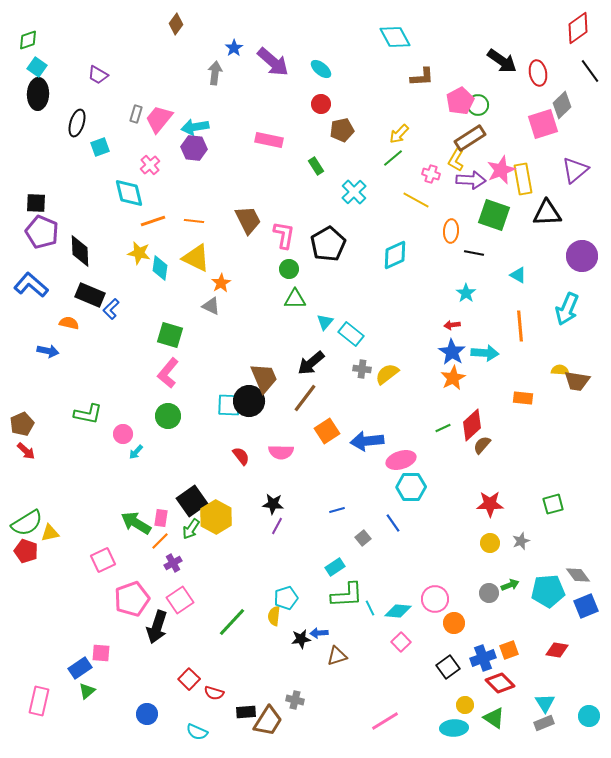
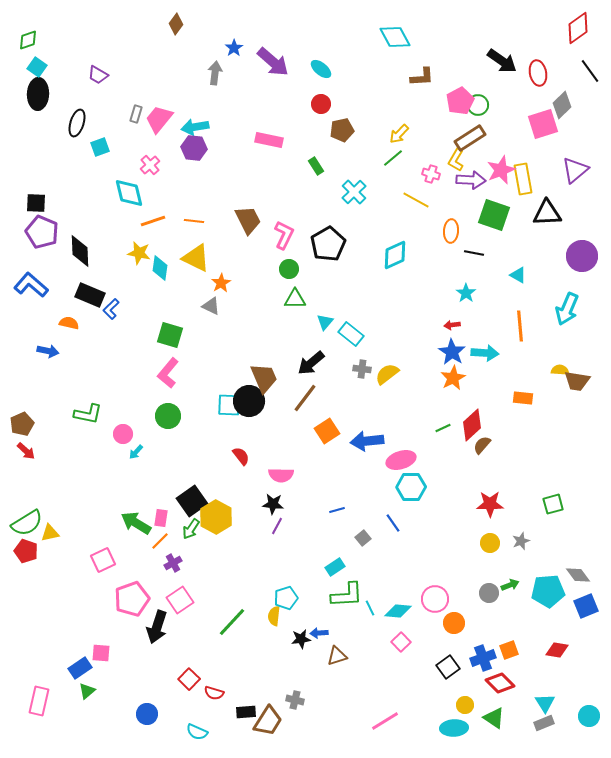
pink L-shape at (284, 235): rotated 16 degrees clockwise
pink semicircle at (281, 452): moved 23 px down
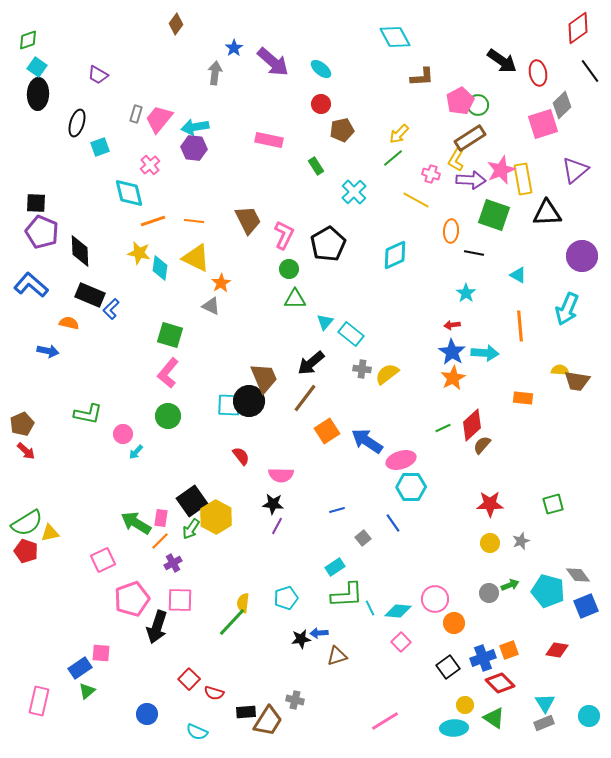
blue arrow at (367, 441): rotated 40 degrees clockwise
cyan pentagon at (548, 591): rotated 20 degrees clockwise
pink square at (180, 600): rotated 36 degrees clockwise
yellow semicircle at (274, 616): moved 31 px left, 13 px up
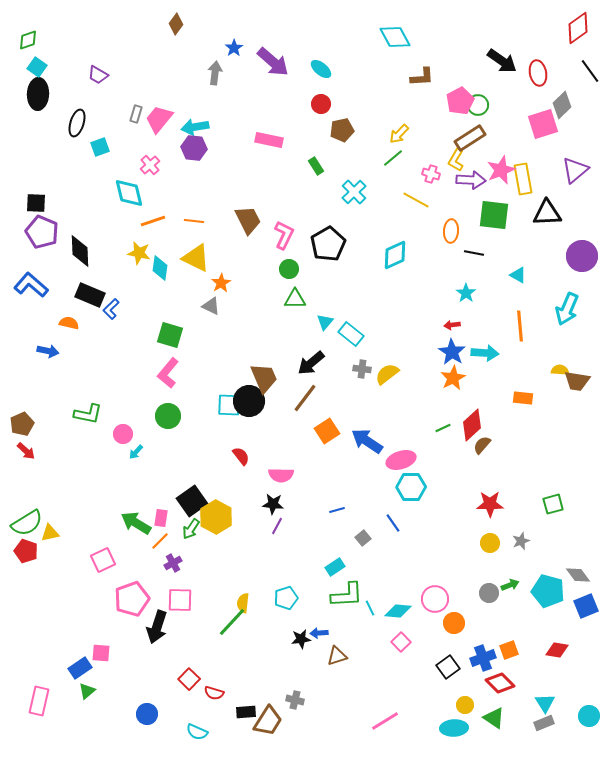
green square at (494, 215): rotated 12 degrees counterclockwise
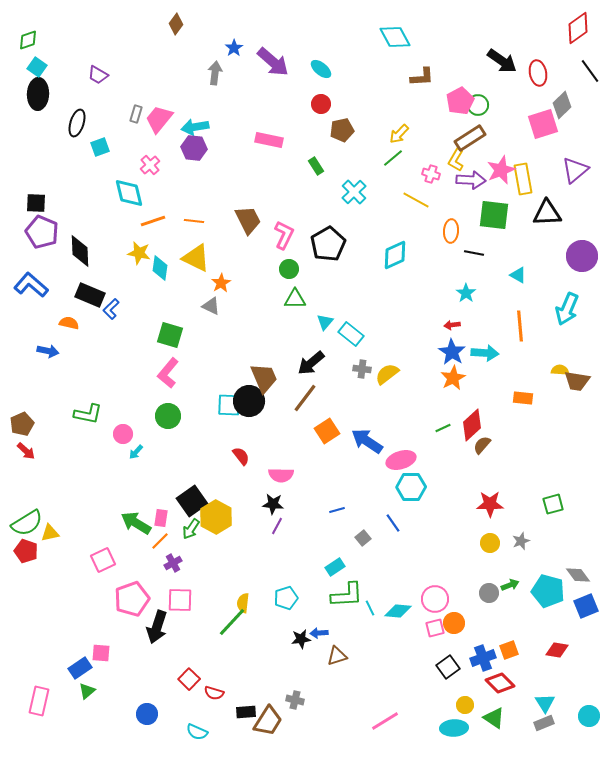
pink square at (401, 642): moved 34 px right, 14 px up; rotated 30 degrees clockwise
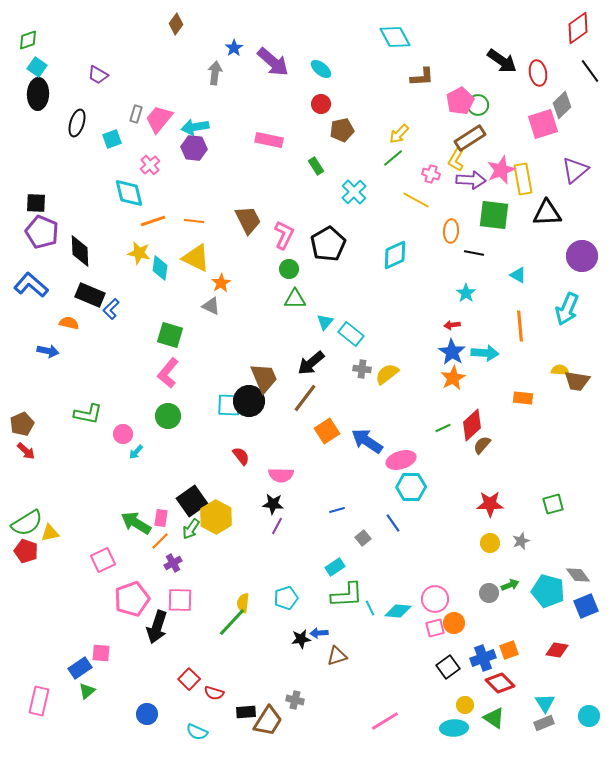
cyan square at (100, 147): moved 12 px right, 8 px up
